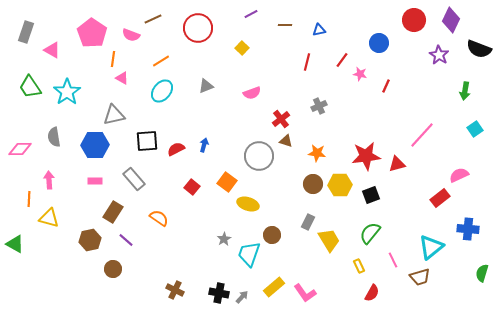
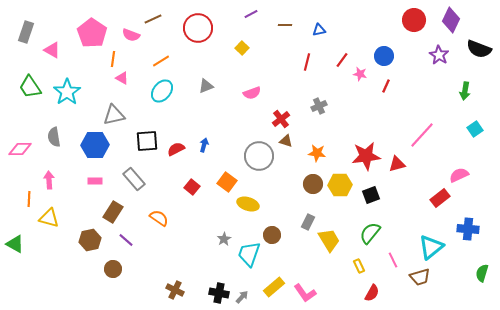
blue circle at (379, 43): moved 5 px right, 13 px down
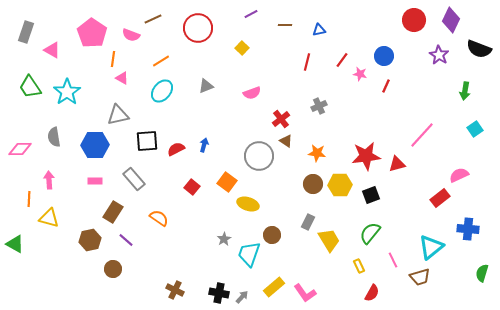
gray triangle at (114, 115): moved 4 px right
brown triangle at (286, 141): rotated 16 degrees clockwise
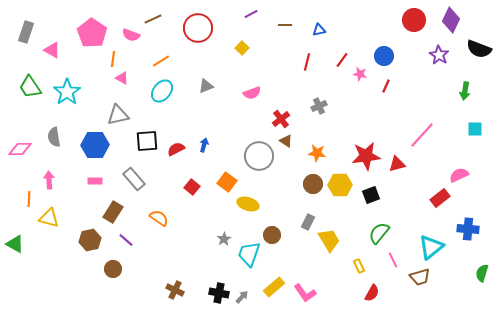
cyan square at (475, 129): rotated 35 degrees clockwise
green semicircle at (370, 233): moved 9 px right
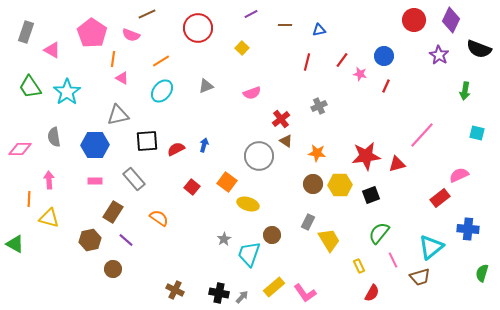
brown line at (153, 19): moved 6 px left, 5 px up
cyan square at (475, 129): moved 2 px right, 4 px down; rotated 14 degrees clockwise
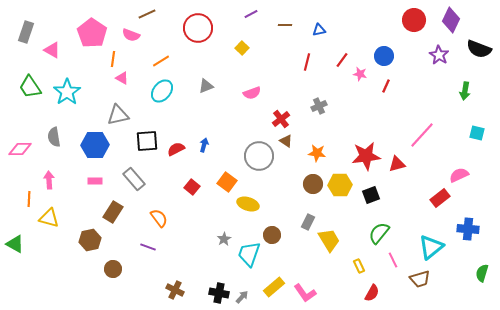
orange semicircle at (159, 218): rotated 18 degrees clockwise
purple line at (126, 240): moved 22 px right, 7 px down; rotated 21 degrees counterclockwise
brown trapezoid at (420, 277): moved 2 px down
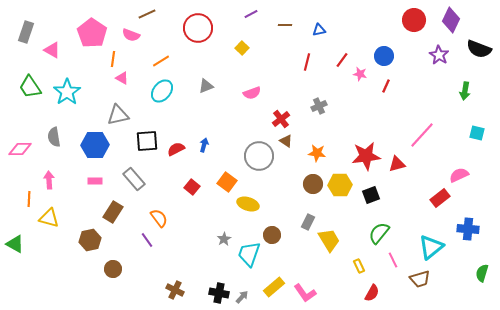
purple line at (148, 247): moved 1 px left, 7 px up; rotated 35 degrees clockwise
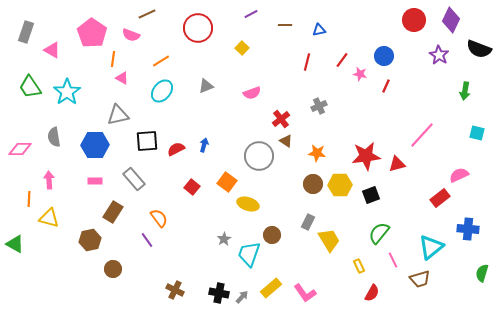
yellow rectangle at (274, 287): moved 3 px left, 1 px down
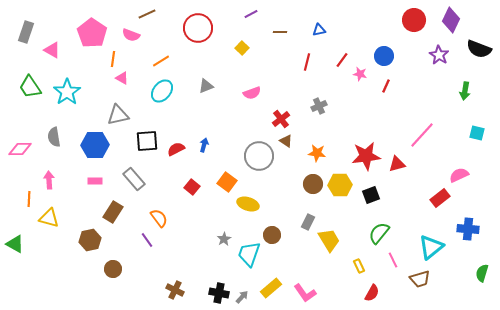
brown line at (285, 25): moved 5 px left, 7 px down
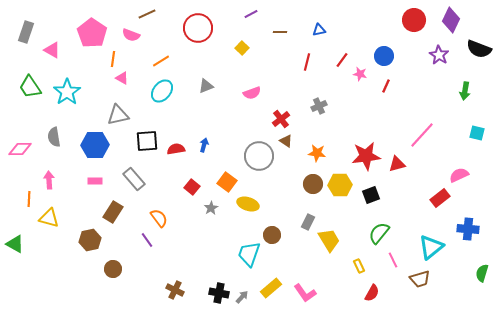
red semicircle at (176, 149): rotated 18 degrees clockwise
gray star at (224, 239): moved 13 px left, 31 px up
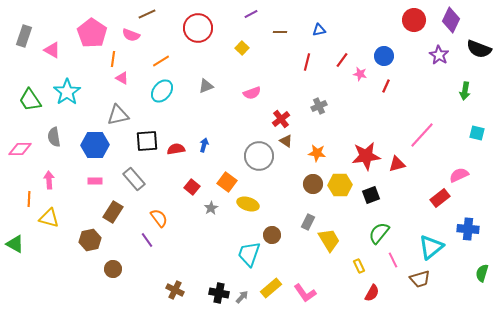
gray rectangle at (26, 32): moved 2 px left, 4 px down
green trapezoid at (30, 87): moved 13 px down
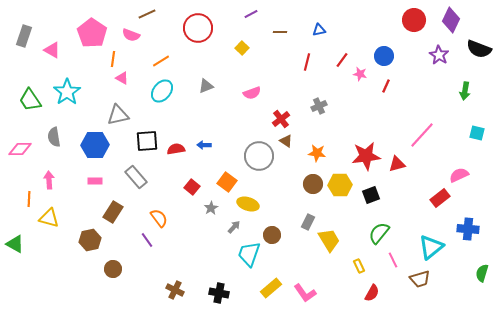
blue arrow at (204, 145): rotated 104 degrees counterclockwise
gray rectangle at (134, 179): moved 2 px right, 2 px up
gray arrow at (242, 297): moved 8 px left, 70 px up
